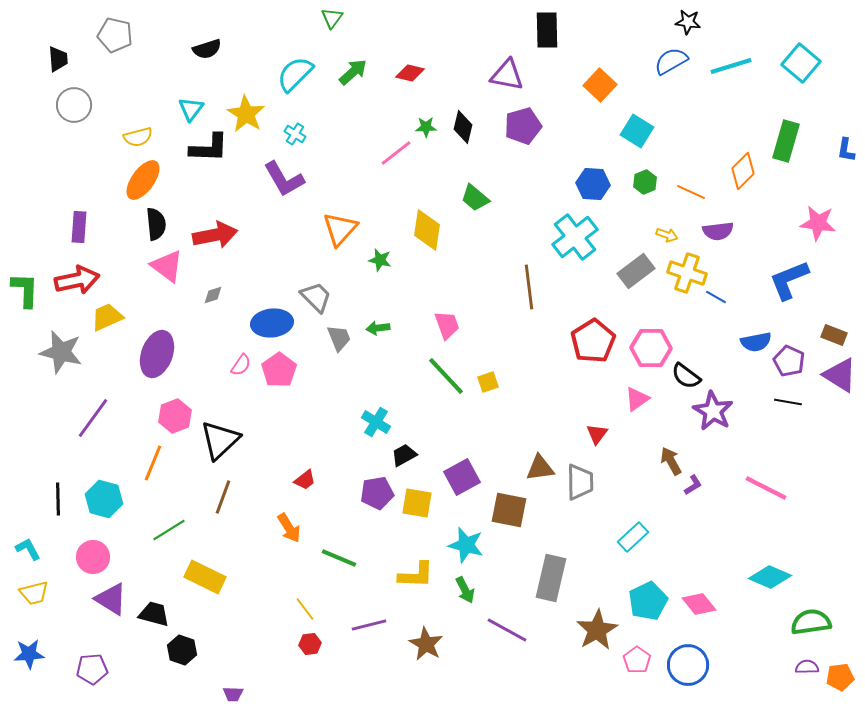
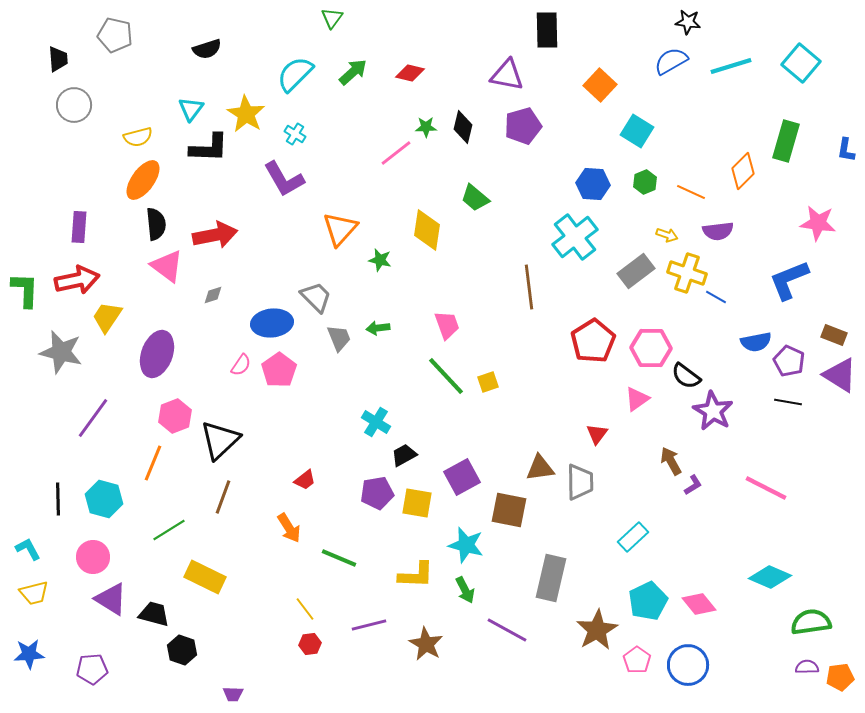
yellow trapezoid at (107, 317): rotated 32 degrees counterclockwise
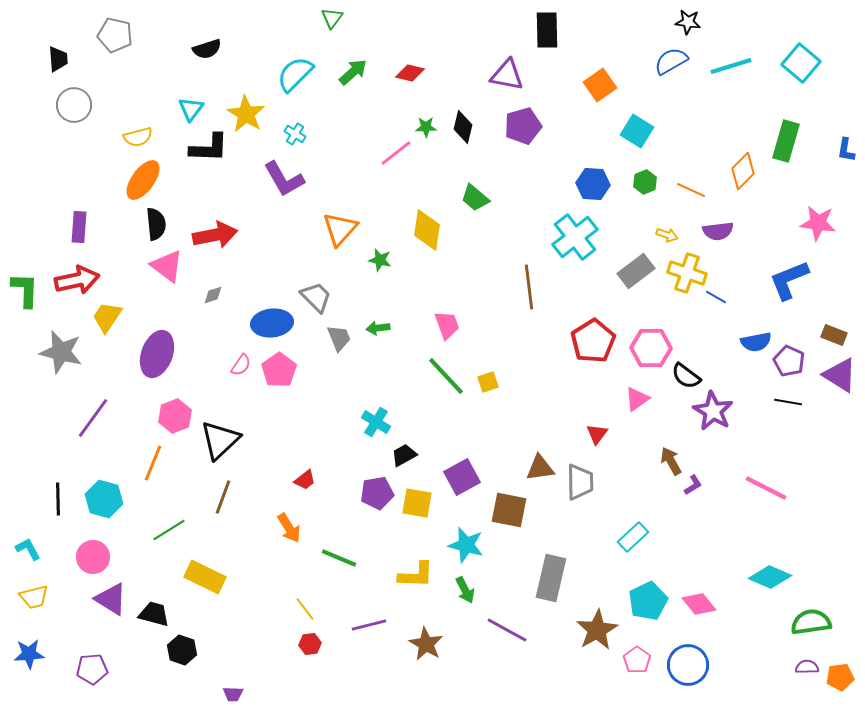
orange square at (600, 85): rotated 12 degrees clockwise
orange line at (691, 192): moved 2 px up
yellow trapezoid at (34, 593): moved 4 px down
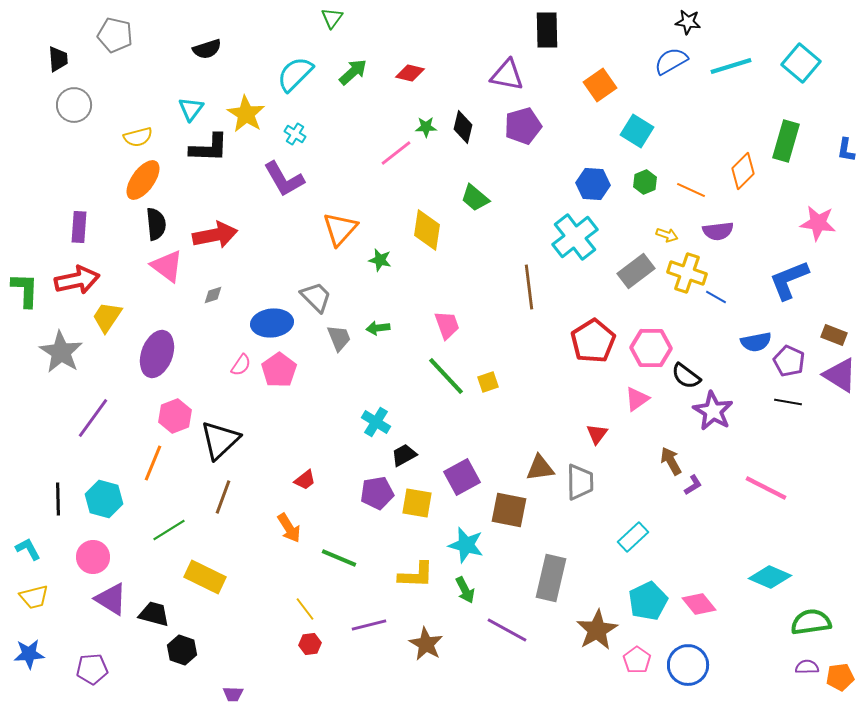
gray star at (61, 352): rotated 18 degrees clockwise
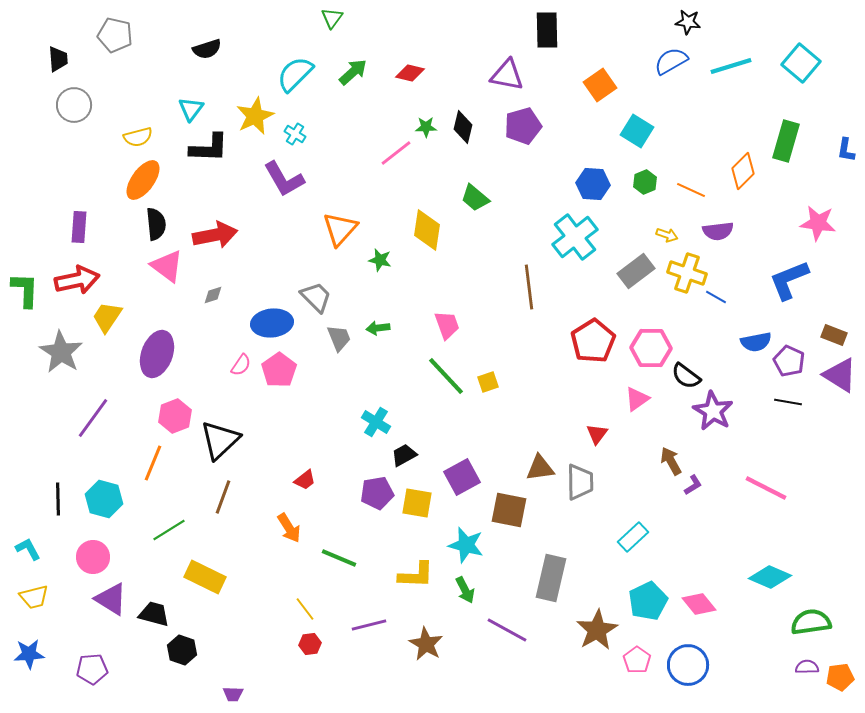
yellow star at (246, 114): moved 9 px right, 2 px down; rotated 15 degrees clockwise
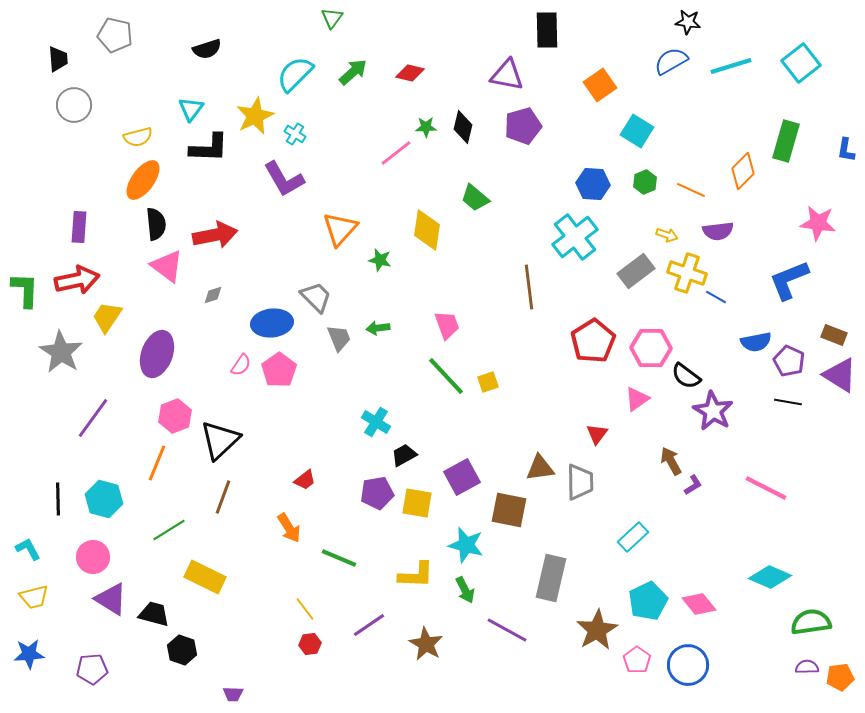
cyan square at (801, 63): rotated 12 degrees clockwise
orange line at (153, 463): moved 4 px right
purple line at (369, 625): rotated 20 degrees counterclockwise
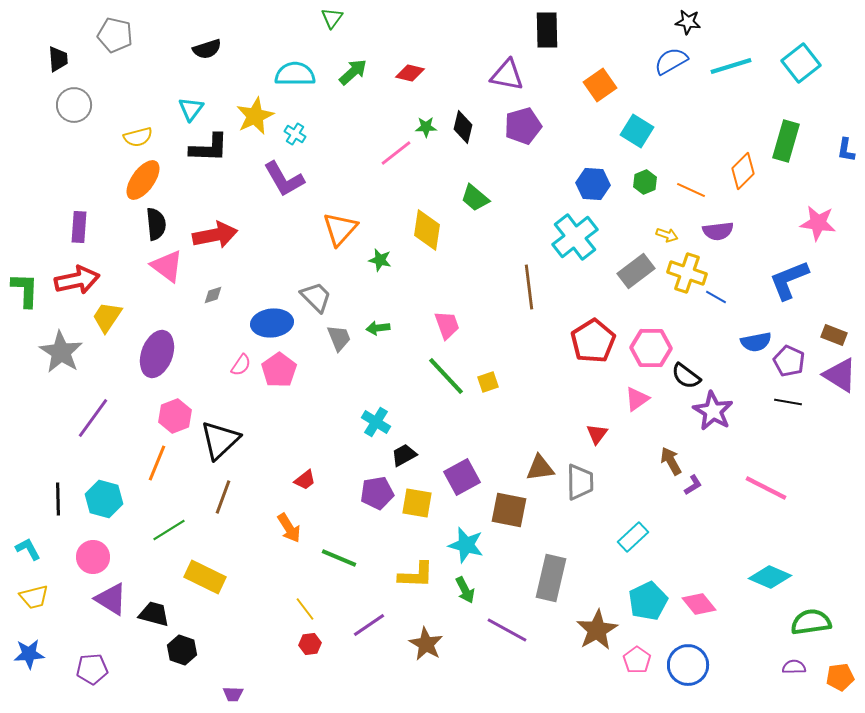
cyan semicircle at (295, 74): rotated 45 degrees clockwise
purple semicircle at (807, 667): moved 13 px left
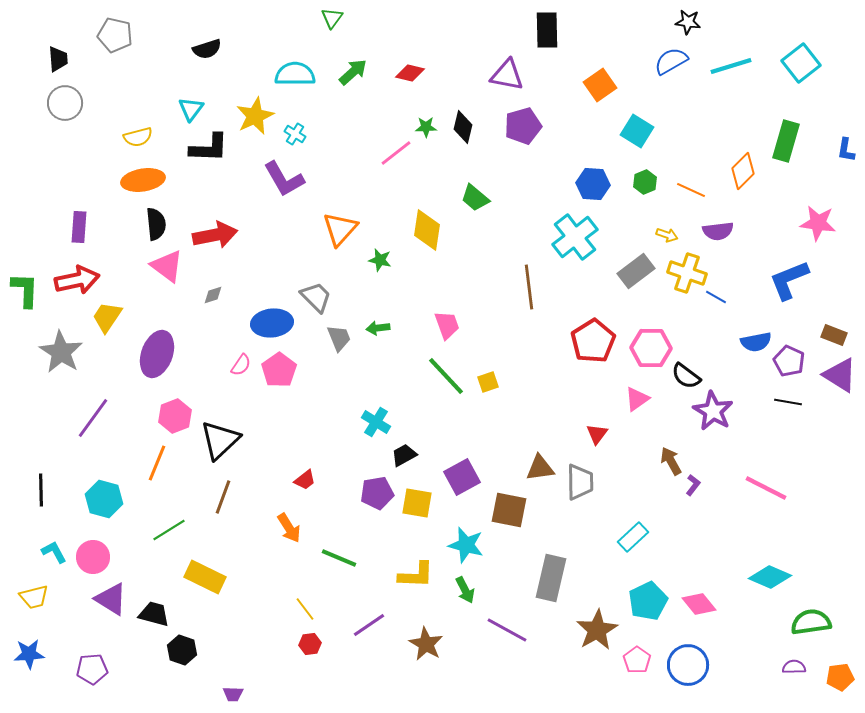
gray circle at (74, 105): moved 9 px left, 2 px up
orange ellipse at (143, 180): rotated 45 degrees clockwise
purple L-shape at (693, 485): rotated 20 degrees counterclockwise
black line at (58, 499): moved 17 px left, 9 px up
cyan L-shape at (28, 549): moved 26 px right, 3 px down
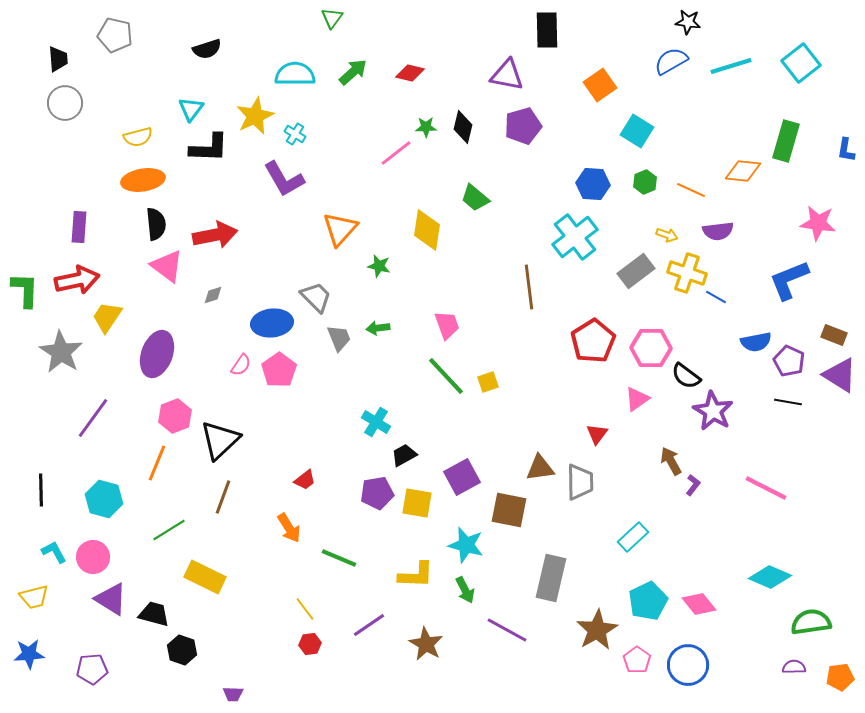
orange diamond at (743, 171): rotated 51 degrees clockwise
green star at (380, 260): moved 1 px left, 6 px down
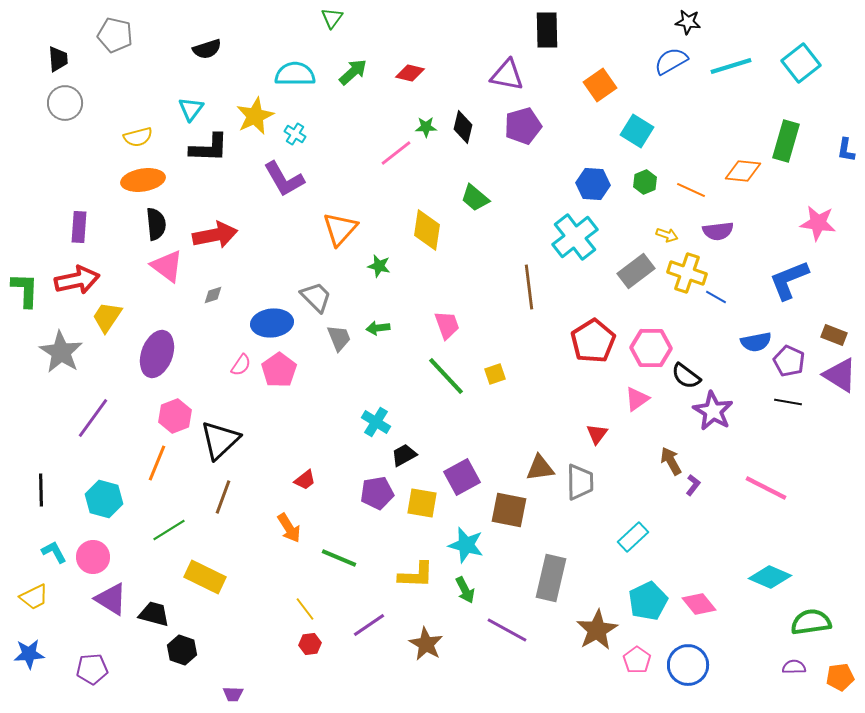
yellow square at (488, 382): moved 7 px right, 8 px up
yellow square at (417, 503): moved 5 px right
yellow trapezoid at (34, 597): rotated 12 degrees counterclockwise
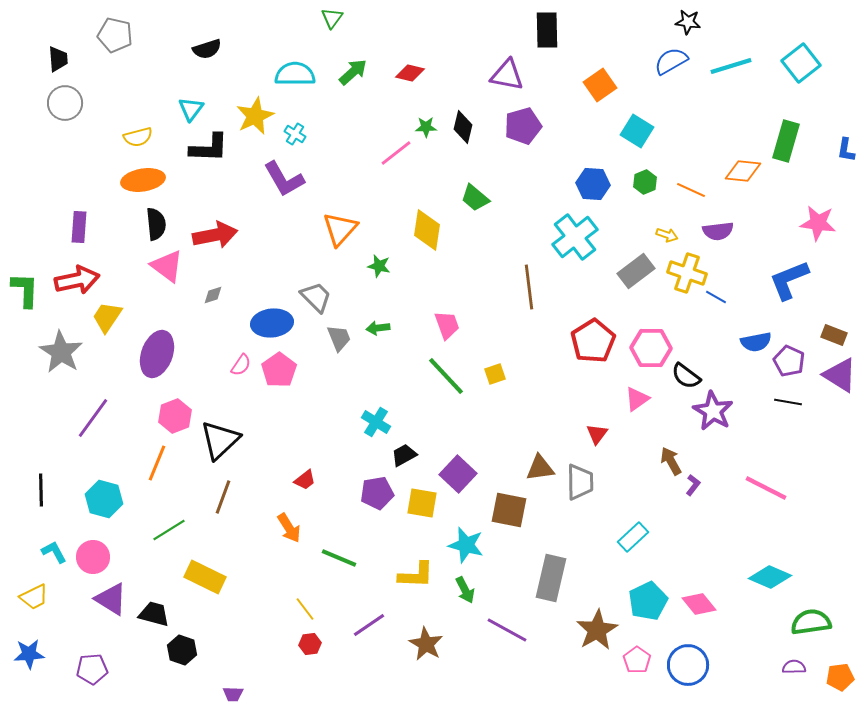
purple square at (462, 477): moved 4 px left, 3 px up; rotated 18 degrees counterclockwise
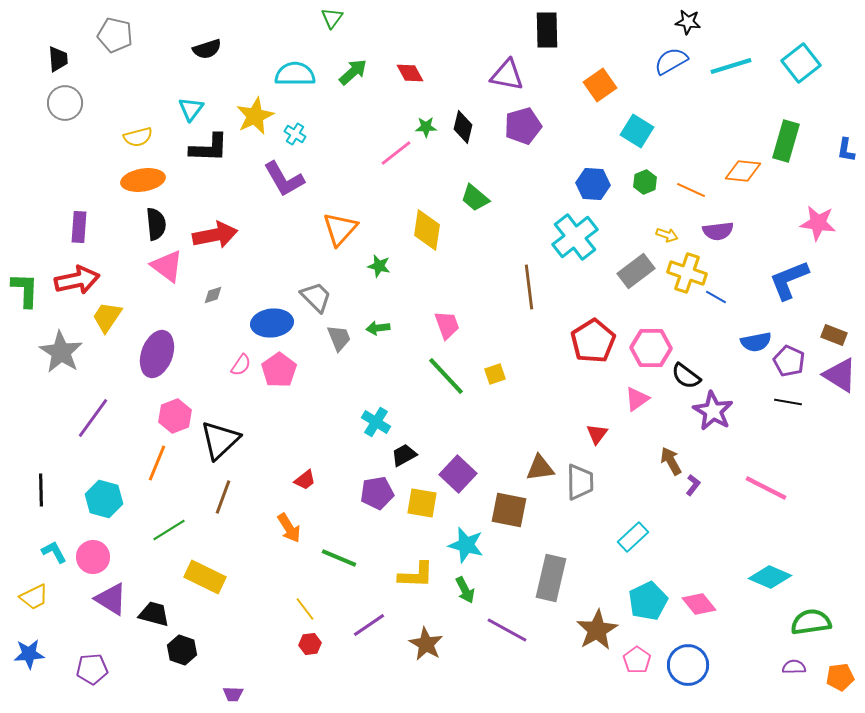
red diamond at (410, 73): rotated 48 degrees clockwise
